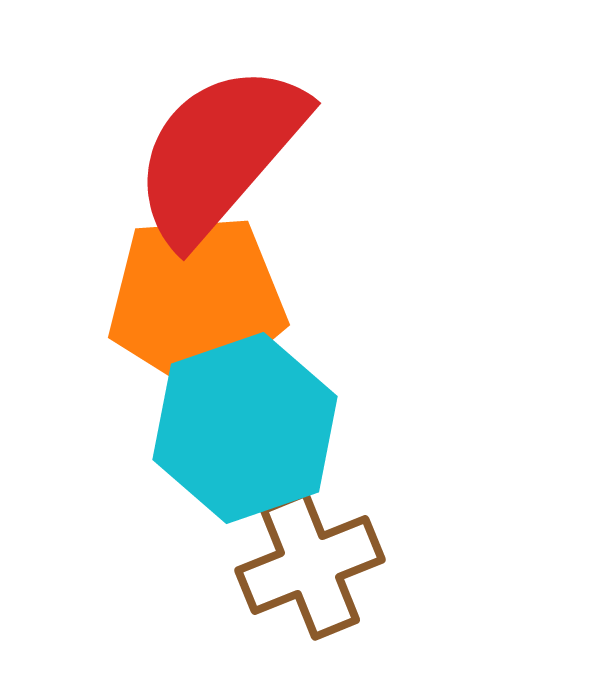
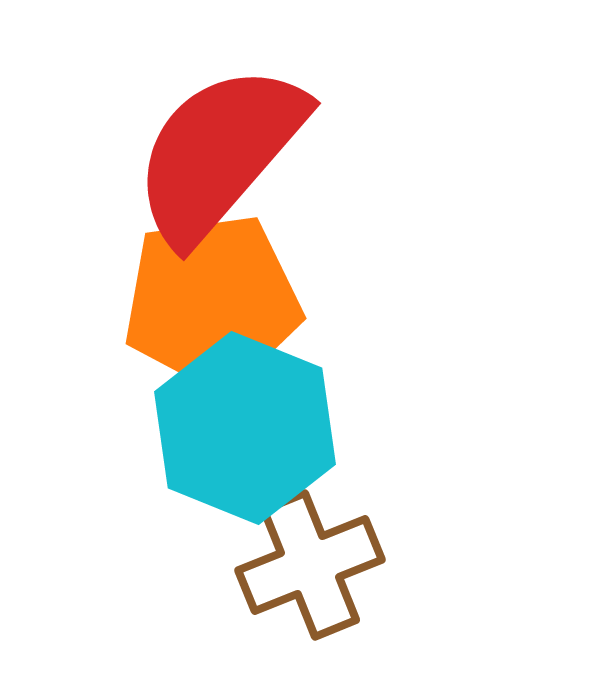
orange pentagon: moved 15 px right; rotated 4 degrees counterclockwise
cyan hexagon: rotated 19 degrees counterclockwise
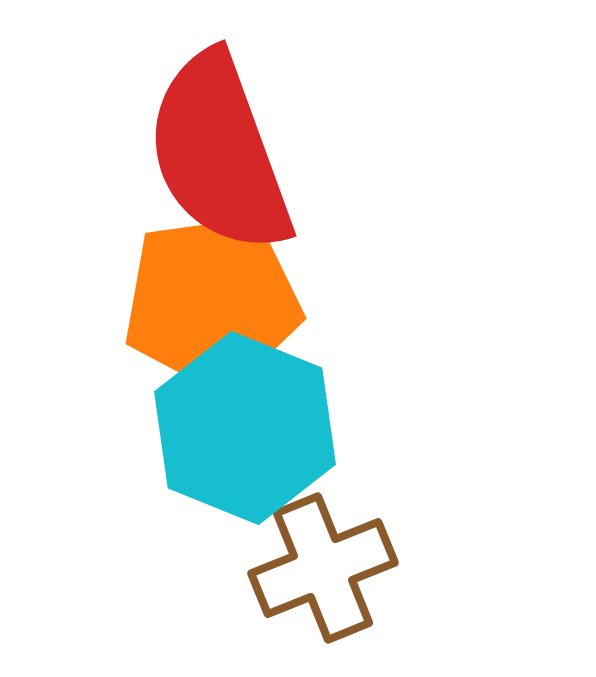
red semicircle: rotated 61 degrees counterclockwise
brown cross: moved 13 px right, 3 px down
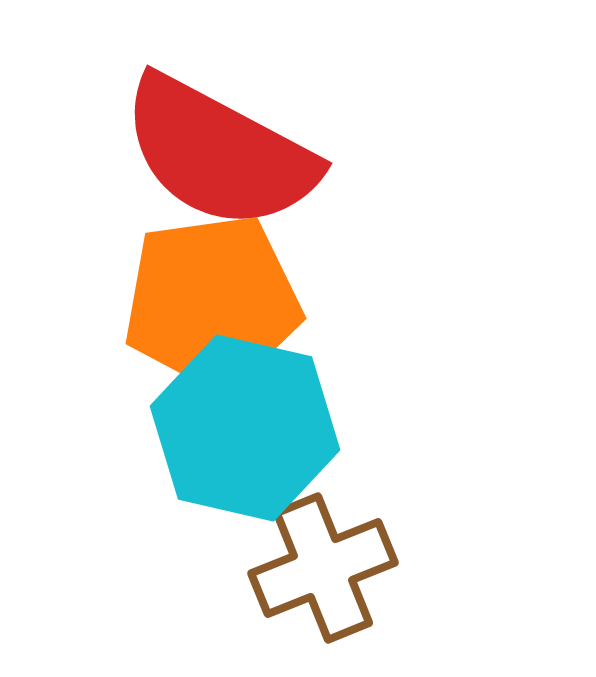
red semicircle: rotated 42 degrees counterclockwise
cyan hexagon: rotated 9 degrees counterclockwise
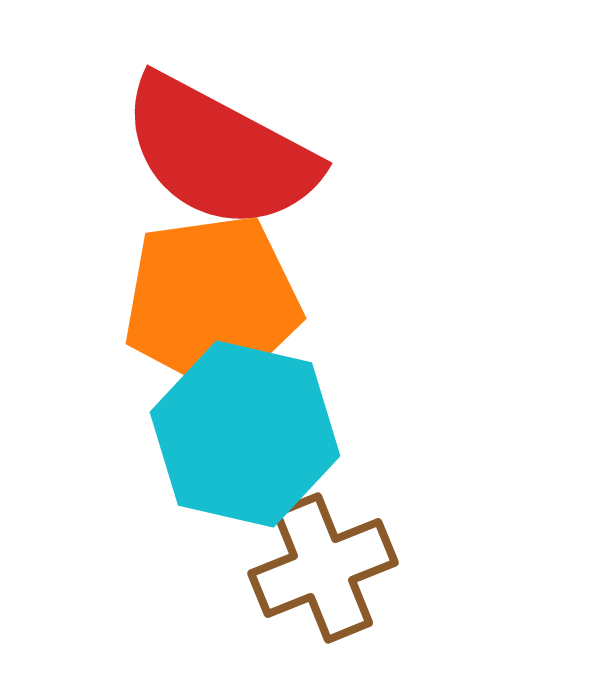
cyan hexagon: moved 6 px down
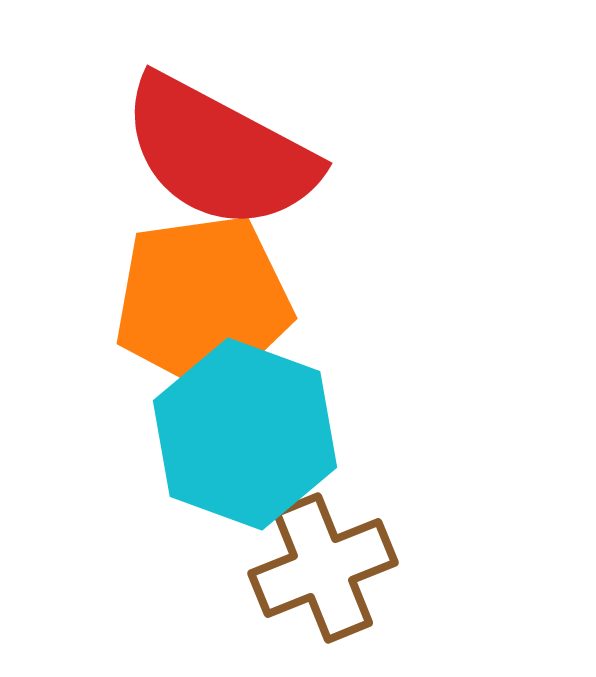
orange pentagon: moved 9 px left
cyan hexagon: rotated 7 degrees clockwise
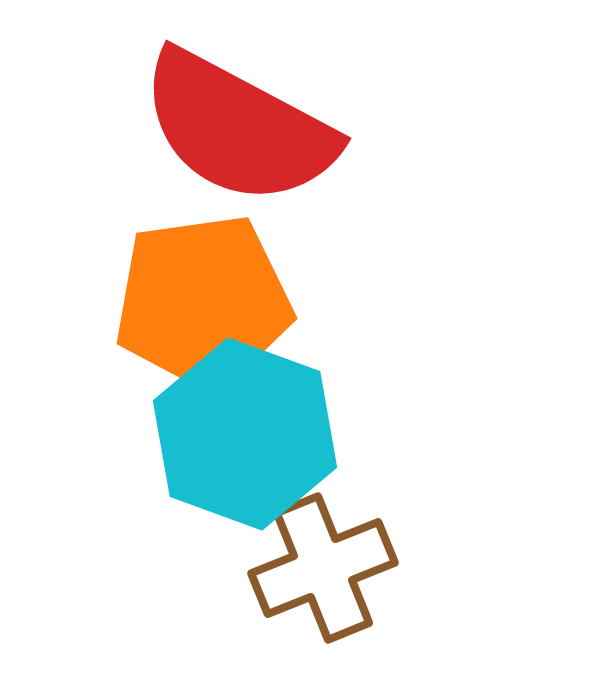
red semicircle: moved 19 px right, 25 px up
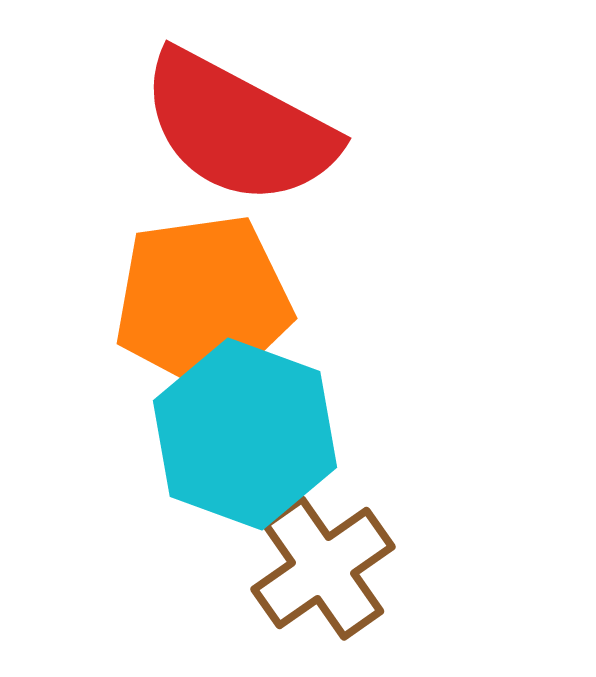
brown cross: rotated 13 degrees counterclockwise
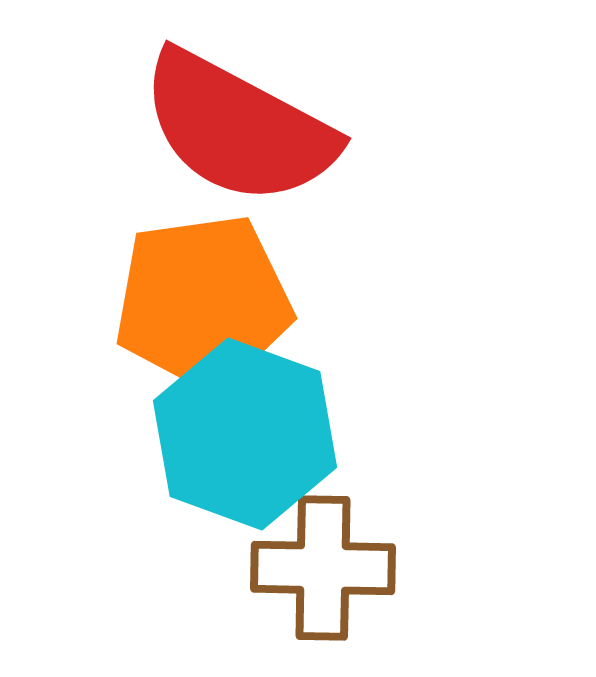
brown cross: rotated 36 degrees clockwise
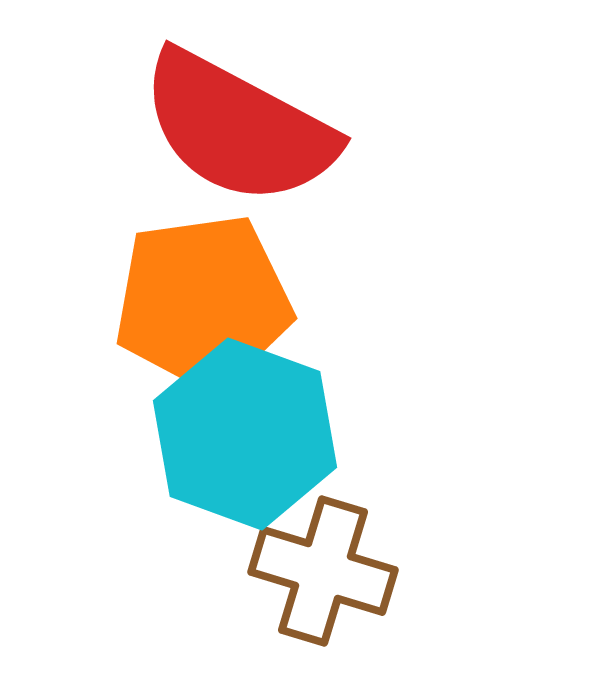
brown cross: moved 3 px down; rotated 16 degrees clockwise
